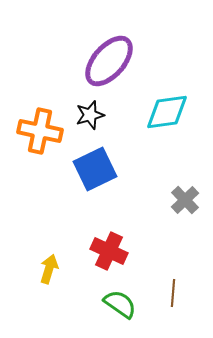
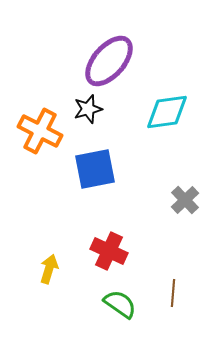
black star: moved 2 px left, 6 px up
orange cross: rotated 15 degrees clockwise
blue square: rotated 15 degrees clockwise
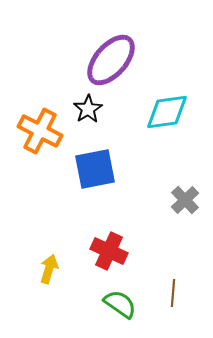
purple ellipse: moved 2 px right, 1 px up
black star: rotated 16 degrees counterclockwise
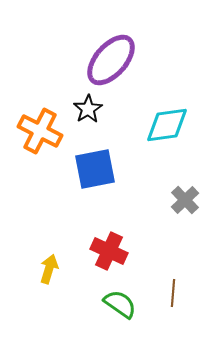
cyan diamond: moved 13 px down
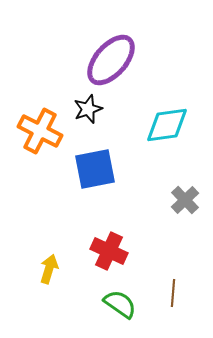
black star: rotated 12 degrees clockwise
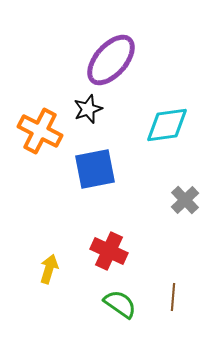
brown line: moved 4 px down
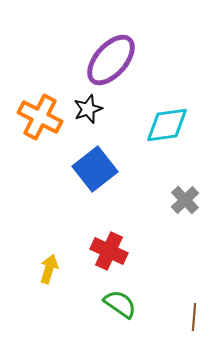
orange cross: moved 14 px up
blue square: rotated 27 degrees counterclockwise
brown line: moved 21 px right, 20 px down
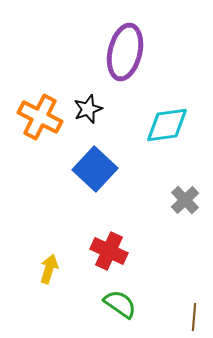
purple ellipse: moved 14 px right, 8 px up; rotated 28 degrees counterclockwise
blue square: rotated 9 degrees counterclockwise
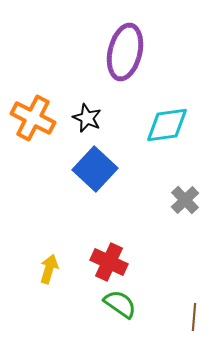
black star: moved 1 px left, 9 px down; rotated 28 degrees counterclockwise
orange cross: moved 7 px left, 1 px down
red cross: moved 11 px down
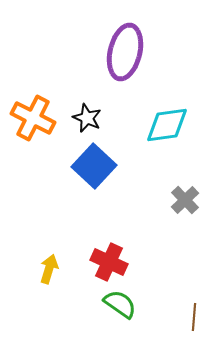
blue square: moved 1 px left, 3 px up
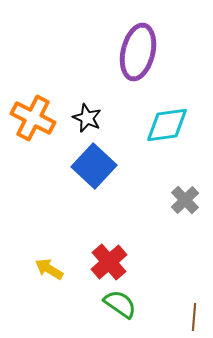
purple ellipse: moved 13 px right
red cross: rotated 24 degrees clockwise
yellow arrow: rotated 76 degrees counterclockwise
